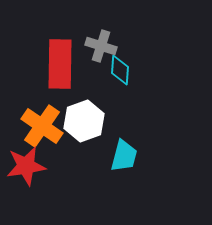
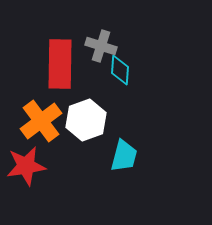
white hexagon: moved 2 px right, 1 px up
orange cross: moved 1 px left, 5 px up; rotated 18 degrees clockwise
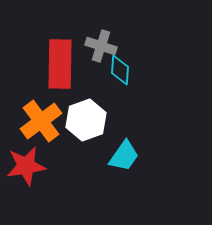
cyan trapezoid: rotated 20 degrees clockwise
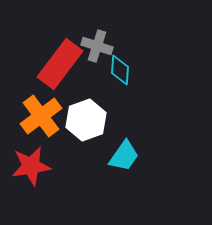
gray cross: moved 4 px left
red rectangle: rotated 36 degrees clockwise
orange cross: moved 5 px up
red star: moved 5 px right
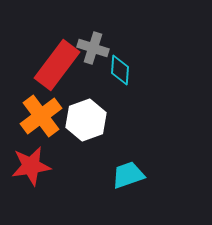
gray cross: moved 4 px left, 2 px down
red rectangle: moved 3 px left, 1 px down
cyan trapezoid: moved 4 px right, 19 px down; rotated 144 degrees counterclockwise
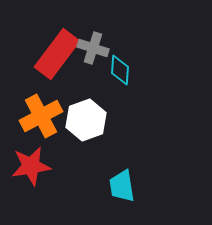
red rectangle: moved 11 px up
orange cross: rotated 9 degrees clockwise
cyan trapezoid: moved 6 px left, 11 px down; rotated 80 degrees counterclockwise
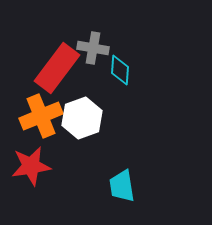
gray cross: rotated 8 degrees counterclockwise
red rectangle: moved 14 px down
orange cross: rotated 6 degrees clockwise
white hexagon: moved 4 px left, 2 px up
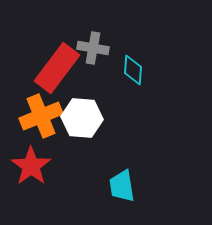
cyan diamond: moved 13 px right
white hexagon: rotated 24 degrees clockwise
red star: rotated 27 degrees counterclockwise
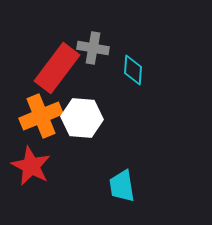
red star: rotated 9 degrees counterclockwise
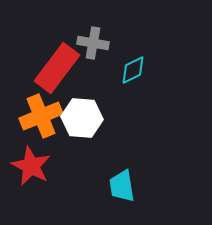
gray cross: moved 5 px up
cyan diamond: rotated 60 degrees clockwise
